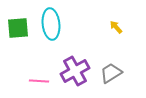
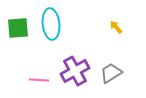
pink line: moved 1 px up
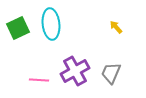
green square: rotated 20 degrees counterclockwise
gray trapezoid: rotated 35 degrees counterclockwise
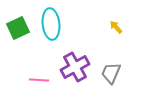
purple cross: moved 4 px up
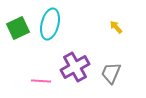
cyan ellipse: moved 1 px left; rotated 20 degrees clockwise
pink line: moved 2 px right, 1 px down
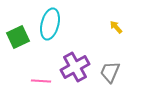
green square: moved 9 px down
gray trapezoid: moved 1 px left, 1 px up
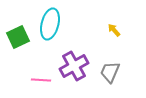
yellow arrow: moved 2 px left, 3 px down
purple cross: moved 1 px left, 1 px up
pink line: moved 1 px up
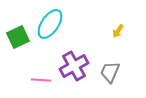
cyan ellipse: rotated 20 degrees clockwise
yellow arrow: moved 4 px right, 1 px down; rotated 104 degrees counterclockwise
